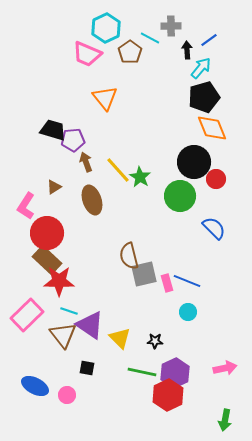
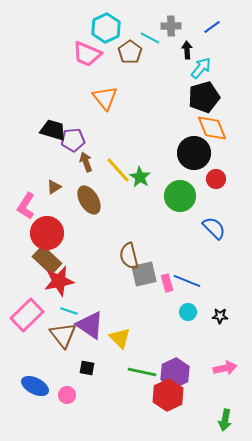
blue line at (209, 40): moved 3 px right, 13 px up
black circle at (194, 162): moved 9 px up
brown ellipse at (92, 200): moved 3 px left; rotated 12 degrees counterclockwise
red star at (59, 281): rotated 12 degrees counterclockwise
black star at (155, 341): moved 65 px right, 25 px up
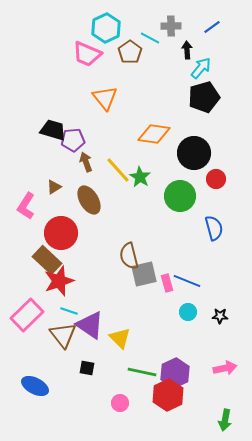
orange diamond at (212, 128): moved 58 px left, 6 px down; rotated 60 degrees counterclockwise
blue semicircle at (214, 228): rotated 30 degrees clockwise
red circle at (47, 233): moved 14 px right
red star at (59, 281): rotated 8 degrees counterclockwise
pink circle at (67, 395): moved 53 px right, 8 px down
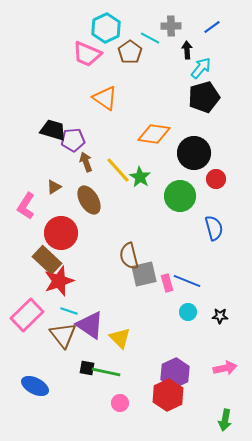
orange triangle at (105, 98): rotated 16 degrees counterclockwise
green line at (142, 372): moved 36 px left
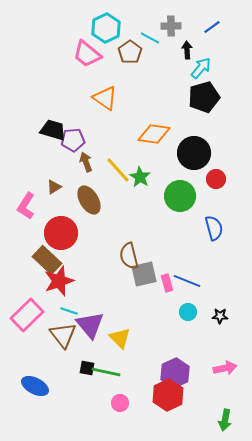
pink trapezoid at (87, 54): rotated 16 degrees clockwise
purple triangle at (90, 325): rotated 16 degrees clockwise
